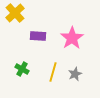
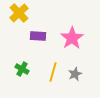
yellow cross: moved 4 px right
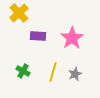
green cross: moved 1 px right, 2 px down
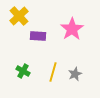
yellow cross: moved 3 px down
pink star: moved 9 px up
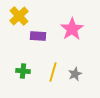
green cross: rotated 24 degrees counterclockwise
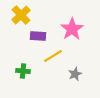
yellow cross: moved 2 px right, 1 px up
yellow line: moved 16 px up; rotated 42 degrees clockwise
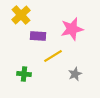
pink star: rotated 20 degrees clockwise
green cross: moved 1 px right, 3 px down
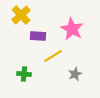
pink star: rotated 30 degrees counterclockwise
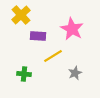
gray star: moved 1 px up
